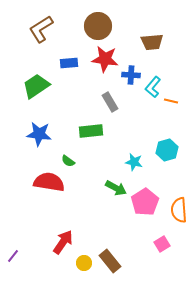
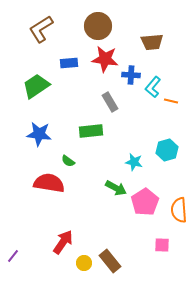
red semicircle: moved 1 px down
pink square: moved 1 px down; rotated 35 degrees clockwise
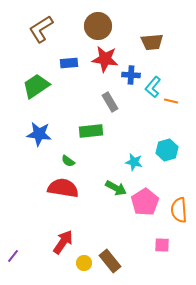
red semicircle: moved 14 px right, 5 px down
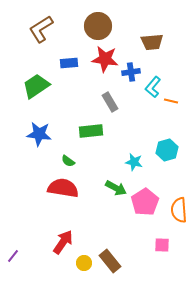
blue cross: moved 3 px up; rotated 12 degrees counterclockwise
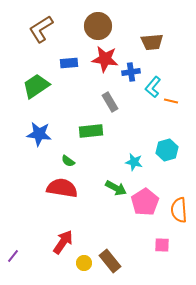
red semicircle: moved 1 px left
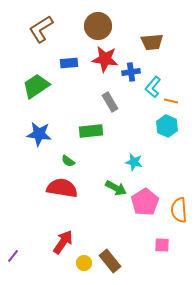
cyan hexagon: moved 24 px up; rotated 20 degrees counterclockwise
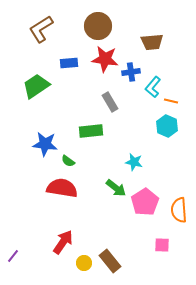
blue star: moved 6 px right, 10 px down
green arrow: rotated 10 degrees clockwise
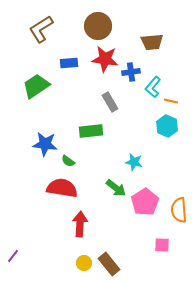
red arrow: moved 17 px right, 18 px up; rotated 30 degrees counterclockwise
brown rectangle: moved 1 px left, 3 px down
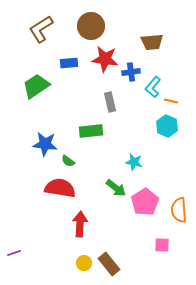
brown circle: moved 7 px left
gray rectangle: rotated 18 degrees clockwise
red semicircle: moved 2 px left
purple line: moved 1 px right, 3 px up; rotated 32 degrees clockwise
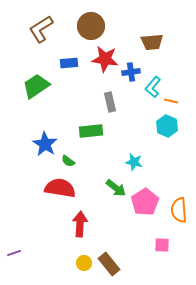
blue star: rotated 25 degrees clockwise
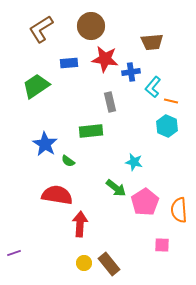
red semicircle: moved 3 px left, 7 px down
